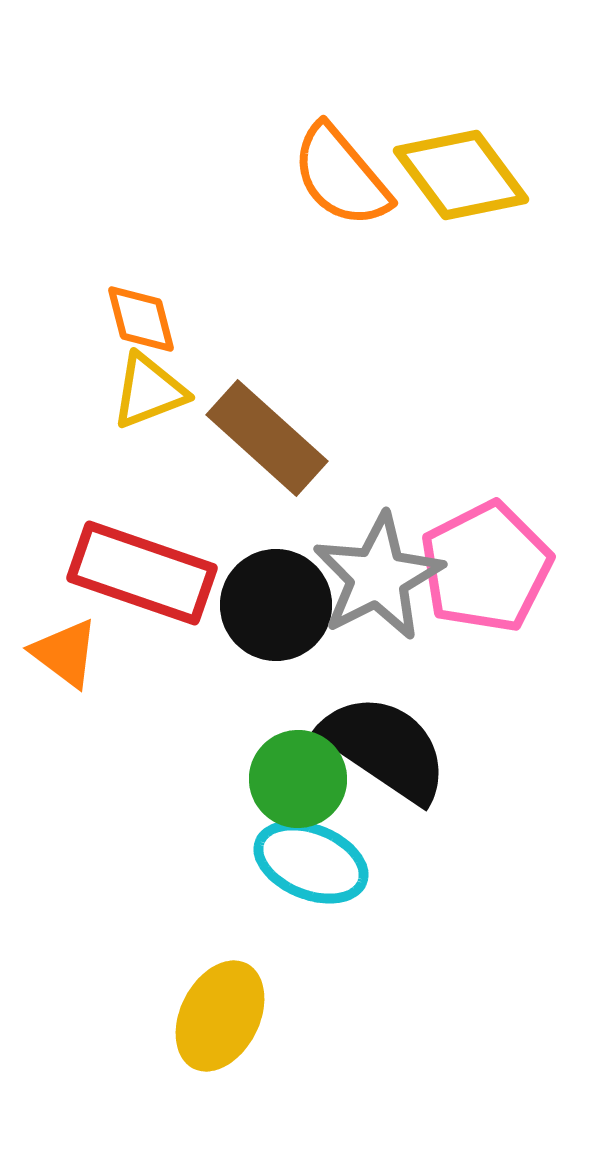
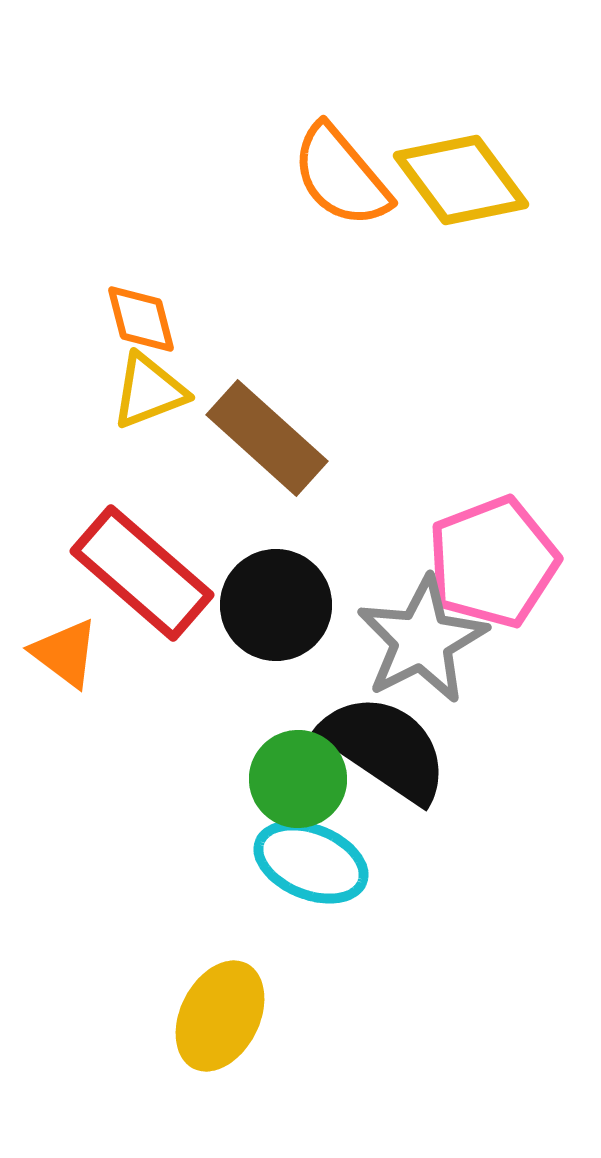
yellow diamond: moved 5 px down
pink pentagon: moved 7 px right, 5 px up; rotated 6 degrees clockwise
red rectangle: rotated 22 degrees clockwise
gray star: moved 44 px right, 63 px down
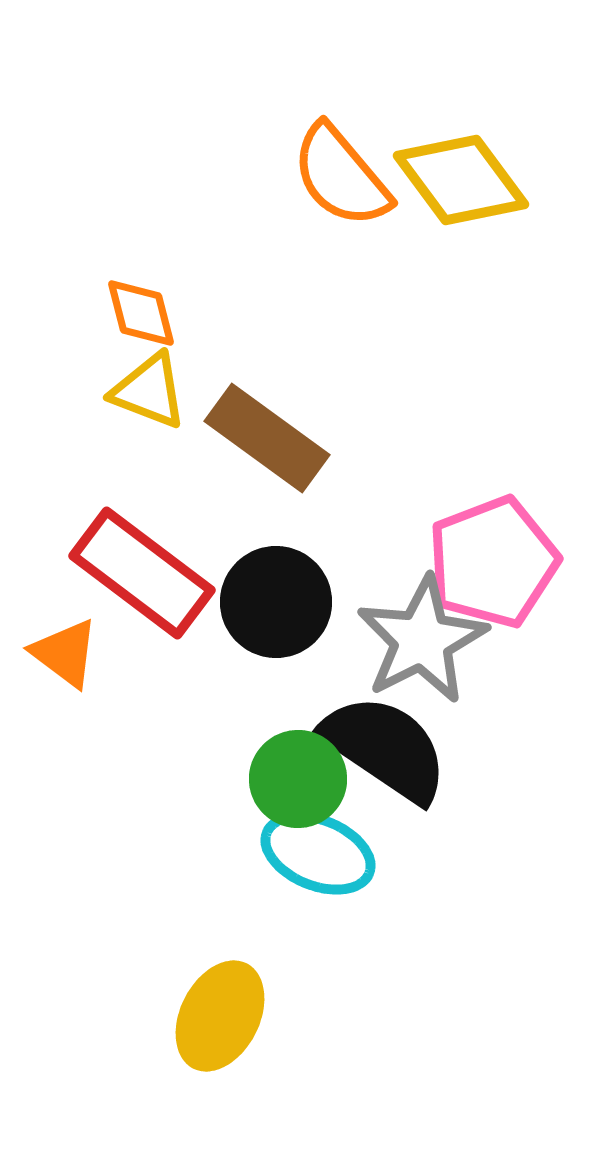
orange diamond: moved 6 px up
yellow triangle: rotated 42 degrees clockwise
brown rectangle: rotated 6 degrees counterclockwise
red rectangle: rotated 4 degrees counterclockwise
black circle: moved 3 px up
cyan ellipse: moved 7 px right, 9 px up
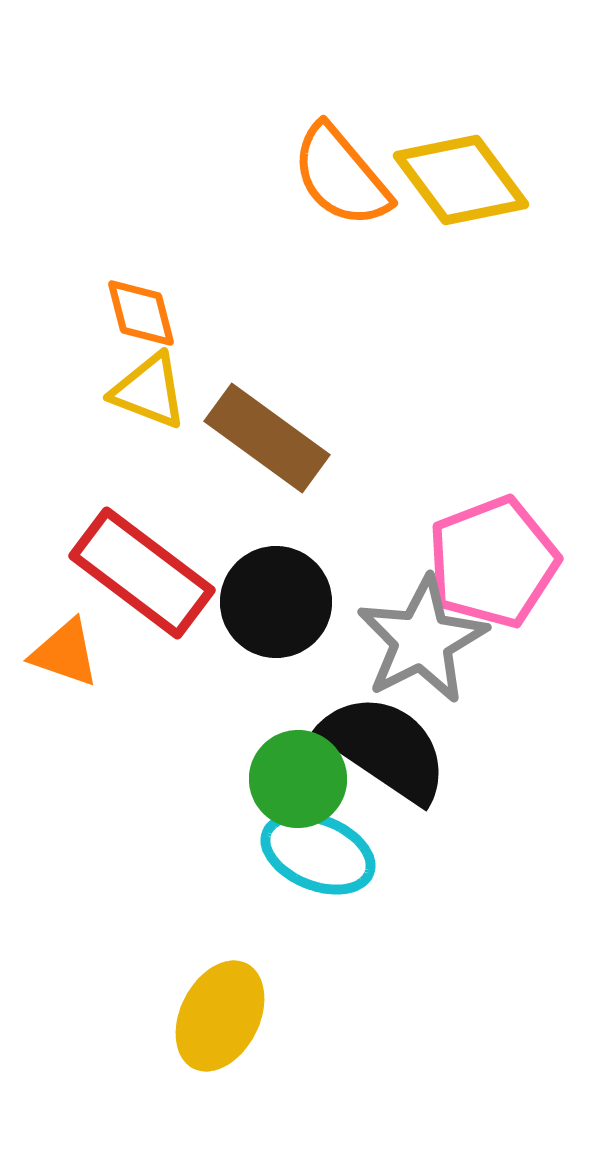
orange triangle: rotated 18 degrees counterclockwise
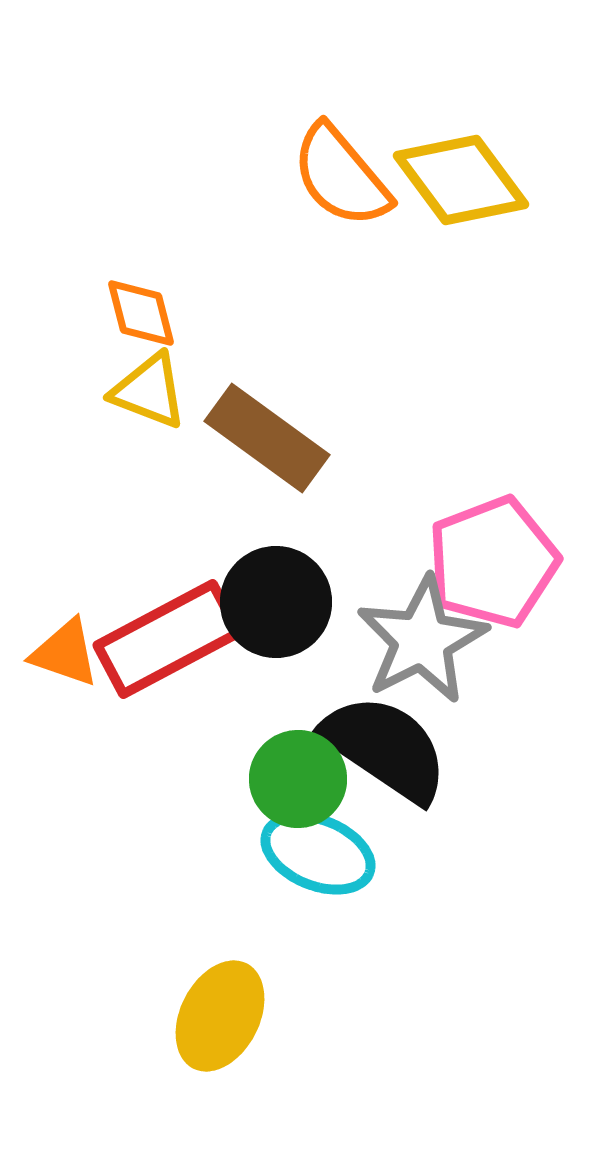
red rectangle: moved 26 px right, 66 px down; rotated 65 degrees counterclockwise
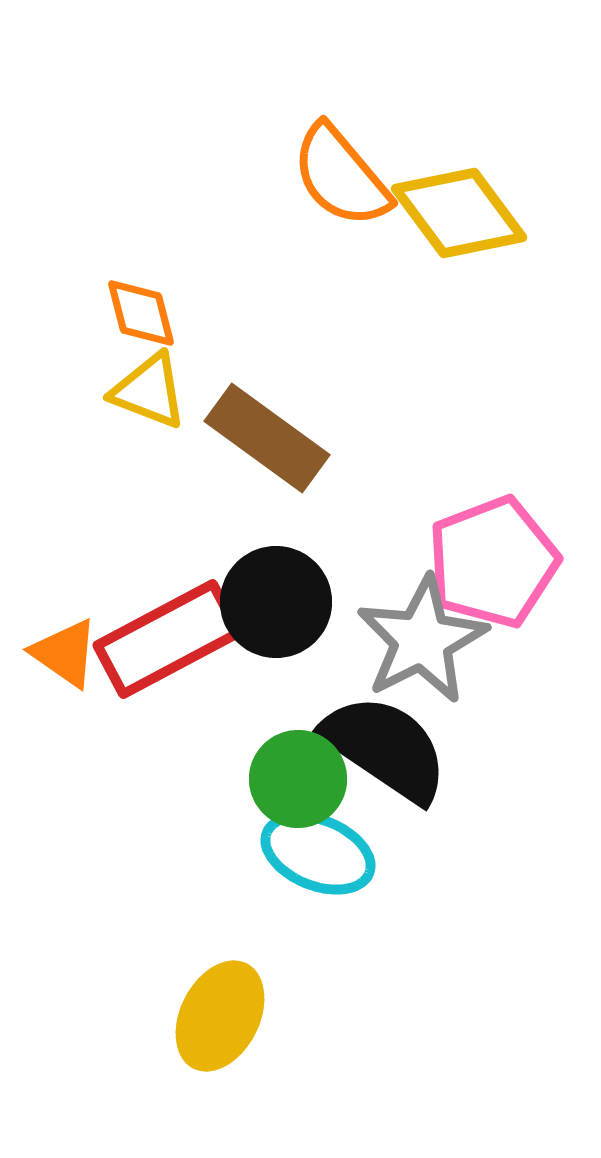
yellow diamond: moved 2 px left, 33 px down
orange triangle: rotated 16 degrees clockwise
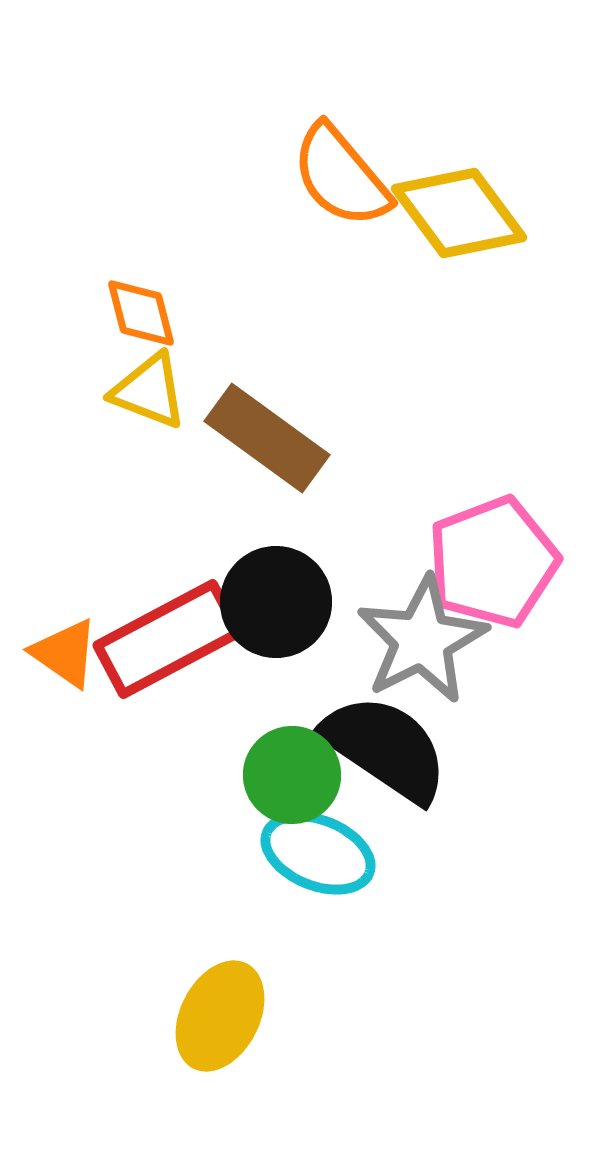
green circle: moved 6 px left, 4 px up
